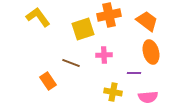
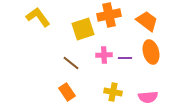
brown line: rotated 18 degrees clockwise
purple line: moved 9 px left, 15 px up
orange rectangle: moved 19 px right, 11 px down
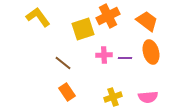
orange cross: moved 1 px left, 1 px down; rotated 15 degrees counterclockwise
brown line: moved 8 px left
yellow cross: moved 5 px down; rotated 30 degrees counterclockwise
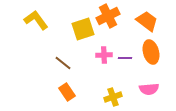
yellow L-shape: moved 2 px left, 3 px down
pink semicircle: moved 1 px right, 8 px up
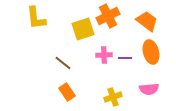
yellow L-shape: moved 2 px up; rotated 150 degrees counterclockwise
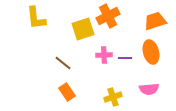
orange trapezoid: moved 8 px right; rotated 55 degrees counterclockwise
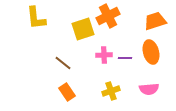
yellow cross: moved 2 px left, 6 px up
